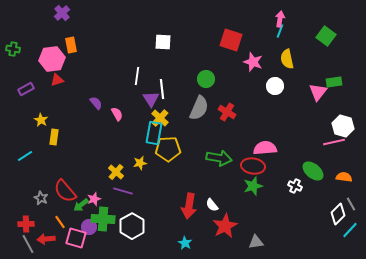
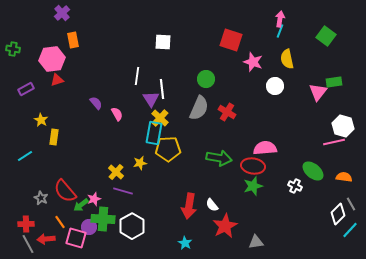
orange rectangle at (71, 45): moved 2 px right, 5 px up
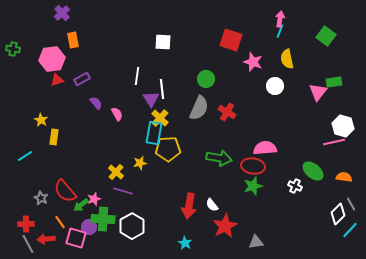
purple rectangle at (26, 89): moved 56 px right, 10 px up
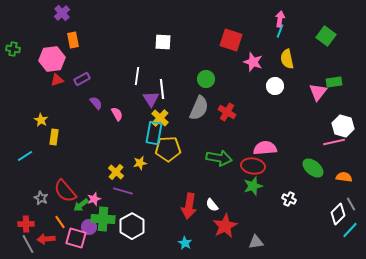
green ellipse at (313, 171): moved 3 px up
white cross at (295, 186): moved 6 px left, 13 px down
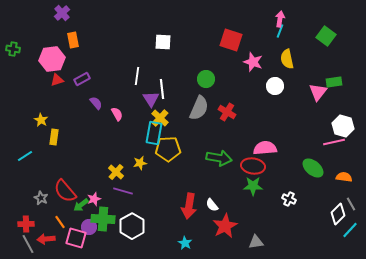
green star at (253, 186): rotated 18 degrees clockwise
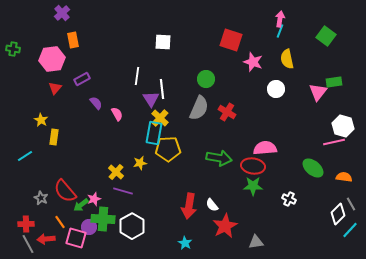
red triangle at (57, 80): moved 2 px left, 8 px down; rotated 32 degrees counterclockwise
white circle at (275, 86): moved 1 px right, 3 px down
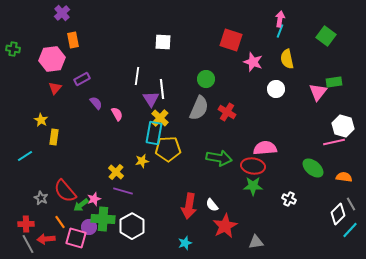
yellow star at (140, 163): moved 2 px right, 2 px up
cyan star at (185, 243): rotated 24 degrees clockwise
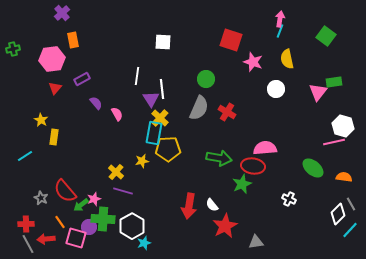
green cross at (13, 49): rotated 24 degrees counterclockwise
green star at (253, 186): moved 11 px left, 2 px up; rotated 24 degrees counterclockwise
cyan star at (185, 243): moved 41 px left
